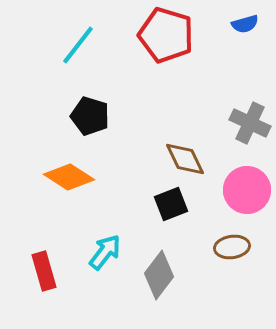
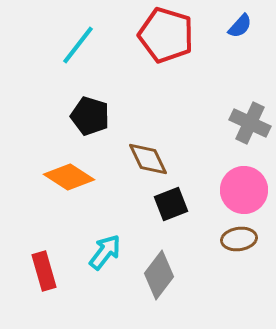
blue semicircle: moved 5 px left, 2 px down; rotated 32 degrees counterclockwise
brown diamond: moved 37 px left
pink circle: moved 3 px left
brown ellipse: moved 7 px right, 8 px up
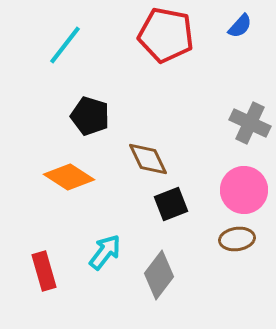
red pentagon: rotated 6 degrees counterclockwise
cyan line: moved 13 px left
brown ellipse: moved 2 px left
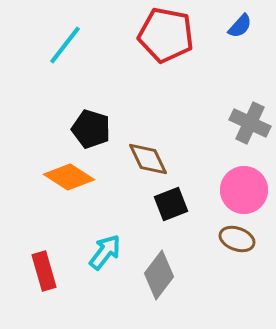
black pentagon: moved 1 px right, 13 px down
brown ellipse: rotated 28 degrees clockwise
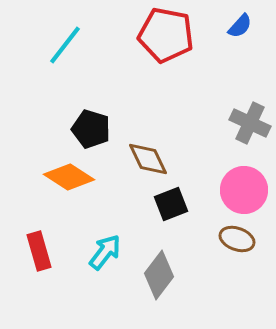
red rectangle: moved 5 px left, 20 px up
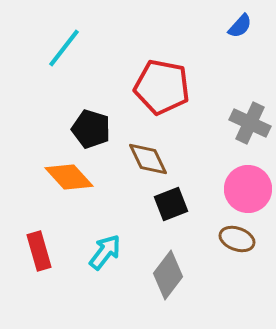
red pentagon: moved 4 px left, 52 px down
cyan line: moved 1 px left, 3 px down
orange diamond: rotated 15 degrees clockwise
pink circle: moved 4 px right, 1 px up
gray diamond: moved 9 px right
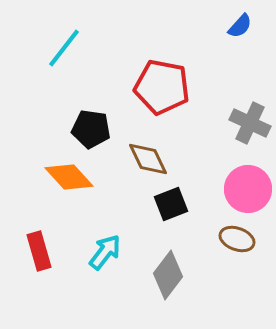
black pentagon: rotated 9 degrees counterclockwise
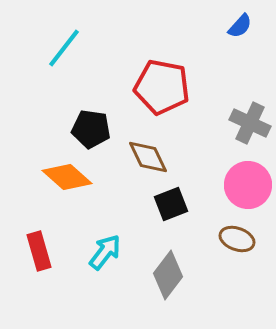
brown diamond: moved 2 px up
orange diamond: moved 2 px left; rotated 6 degrees counterclockwise
pink circle: moved 4 px up
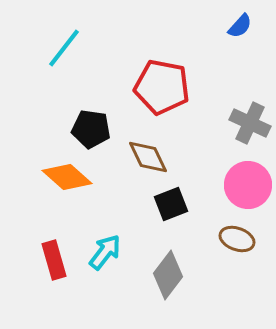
red rectangle: moved 15 px right, 9 px down
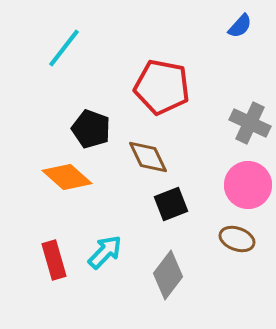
black pentagon: rotated 12 degrees clockwise
cyan arrow: rotated 6 degrees clockwise
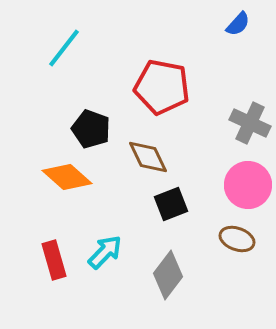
blue semicircle: moved 2 px left, 2 px up
